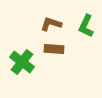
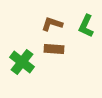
brown L-shape: moved 1 px right
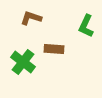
brown L-shape: moved 21 px left, 6 px up
green cross: moved 1 px right
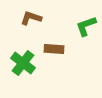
green L-shape: rotated 45 degrees clockwise
green cross: moved 1 px down
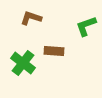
brown rectangle: moved 2 px down
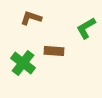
green L-shape: moved 2 px down; rotated 10 degrees counterclockwise
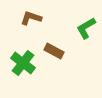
brown rectangle: rotated 24 degrees clockwise
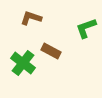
green L-shape: rotated 10 degrees clockwise
brown rectangle: moved 3 px left
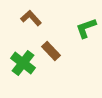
brown L-shape: rotated 30 degrees clockwise
brown rectangle: rotated 18 degrees clockwise
